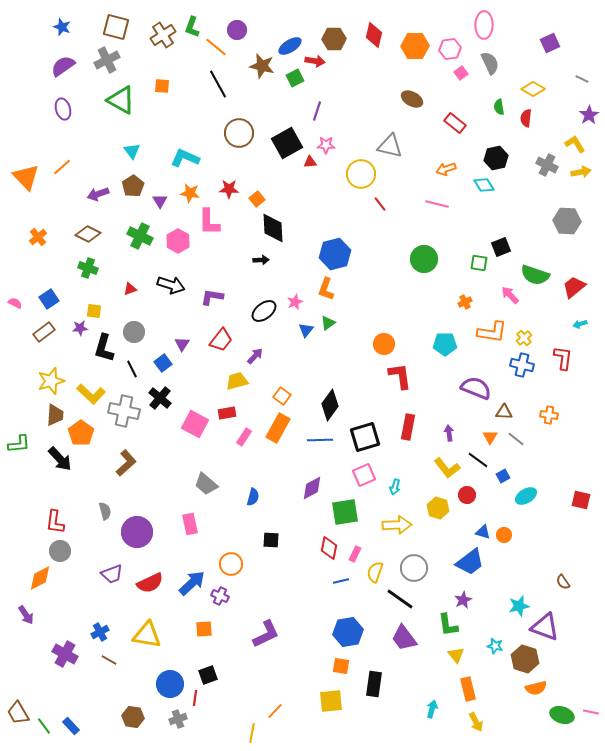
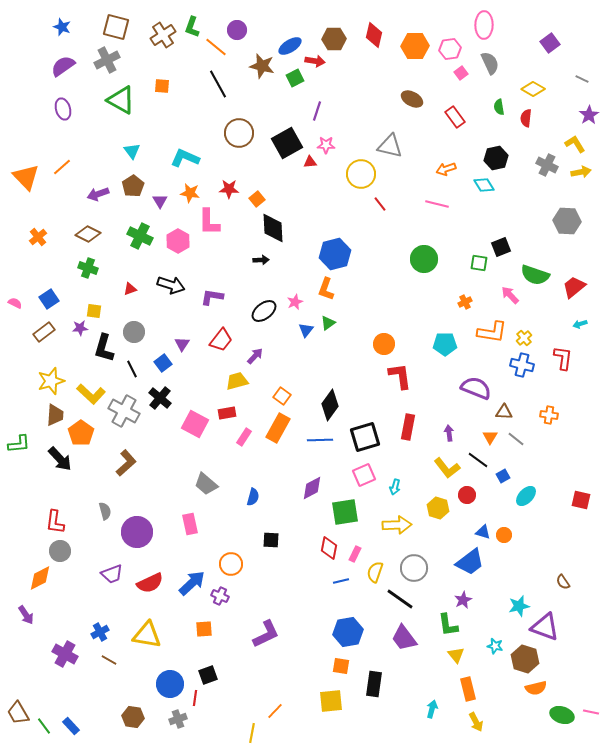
purple square at (550, 43): rotated 12 degrees counterclockwise
red rectangle at (455, 123): moved 6 px up; rotated 15 degrees clockwise
gray cross at (124, 411): rotated 16 degrees clockwise
cyan ellipse at (526, 496): rotated 15 degrees counterclockwise
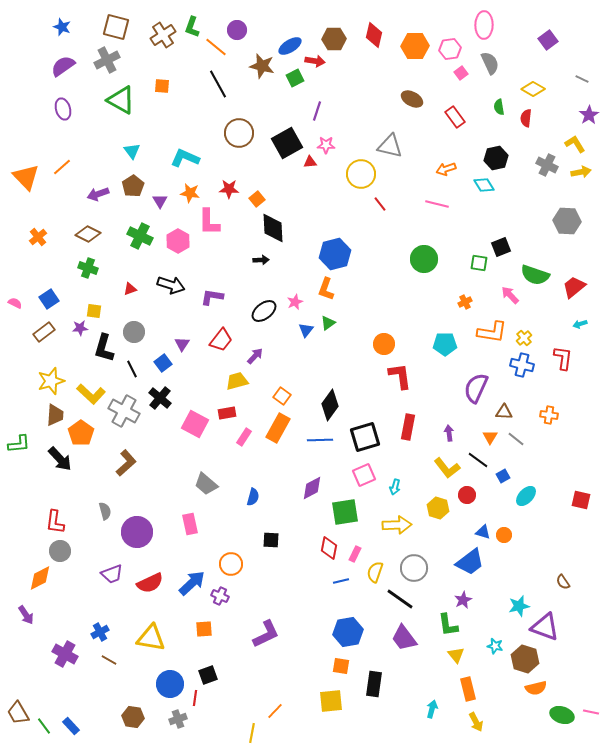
purple square at (550, 43): moved 2 px left, 3 px up
purple semicircle at (476, 388): rotated 88 degrees counterclockwise
yellow triangle at (147, 635): moved 4 px right, 3 px down
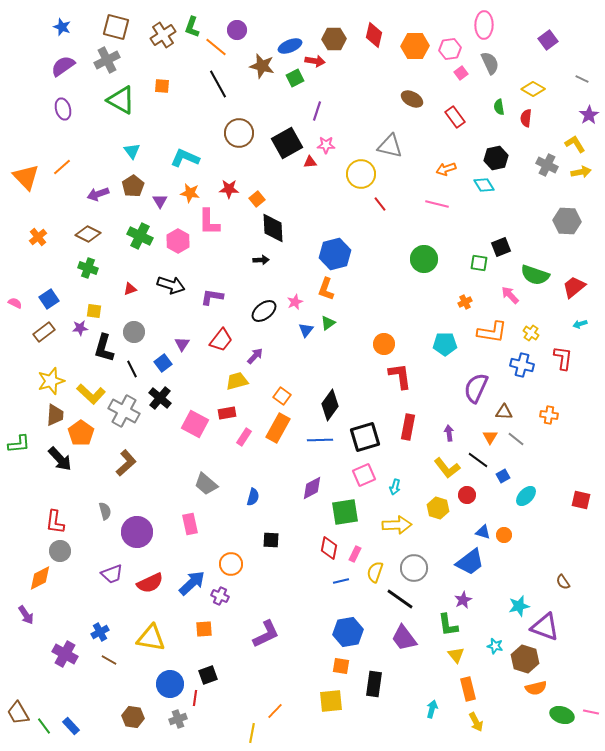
blue ellipse at (290, 46): rotated 10 degrees clockwise
yellow cross at (524, 338): moved 7 px right, 5 px up; rotated 14 degrees counterclockwise
